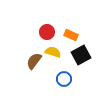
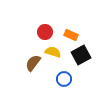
red circle: moved 2 px left
brown semicircle: moved 1 px left, 2 px down
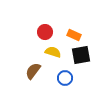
orange rectangle: moved 3 px right
black square: rotated 18 degrees clockwise
brown semicircle: moved 8 px down
blue circle: moved 1 px right, 1 px up
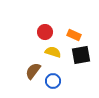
blue circle: moved 12 px left, 3 px down
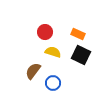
orange rectangle: moved 4 px right, 1 px up
black square: rotated 36 degrees clockwise
blue circle: moved 2 px down
